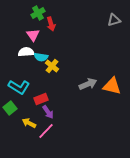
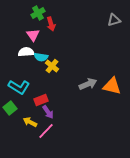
red rectangle: moved 1 px down
yellow arrow: moved 1 px right, 1 px up
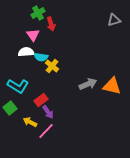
cyan L-shape: moved 1 px left, 1 px up
red rectangle: rotated 16 degrees counterclockwise
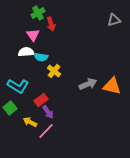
yellow cross: moved 2 px right, 5 px down
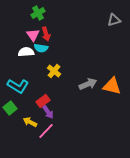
red arrow: moved 5 px left, 10 px down
cyan semicircle: moved 9 px up
red rectangle: moved 2 px right, 1 px down
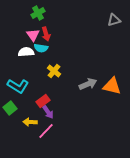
yellow arrow: rotated 24 degrees counterclockwise
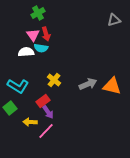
yellow cross: moved 9 px down
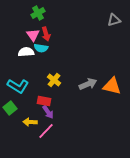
red rectangle: moved 1 px right; rotated 48 degrees clockwise
